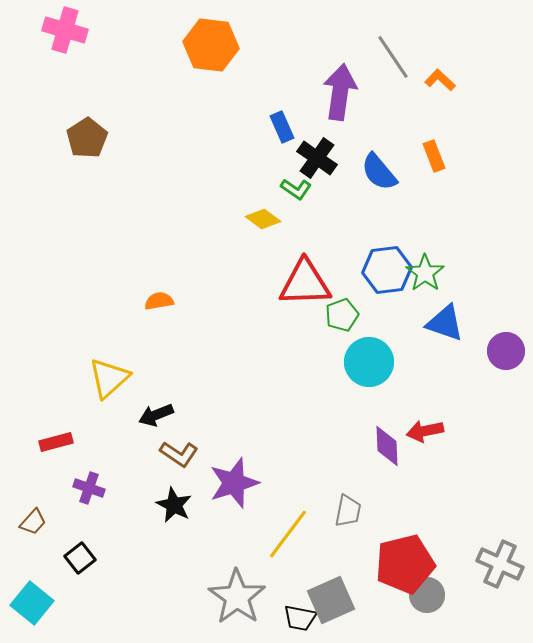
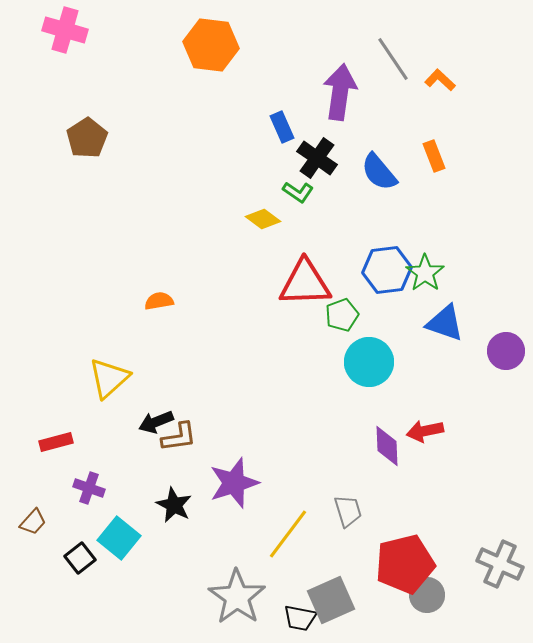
gray line: moved 2 px down
green L-shape: moved 2 px right, 3 px down
black arrow: moved 7 px down
brown L-shape: moved 17 px up; rotated 42 degrees counterclockwise
gray trapezoid: rotated 28 degrees counterclockwise
cyan square: moved 87 px right, 65 px up
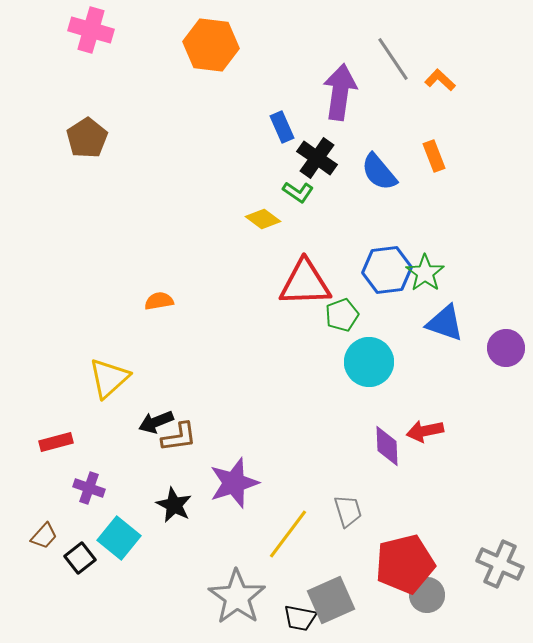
pink cross: moved 26 px right
purple circle: moved 3 px up
brown trapezoid: moved 11 px right, 14 px down
